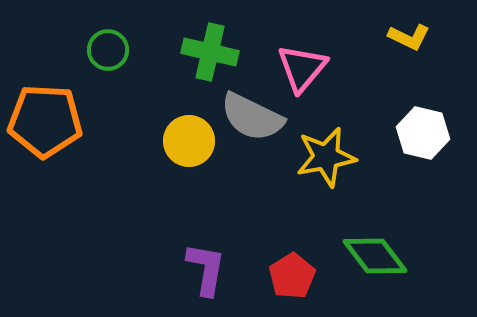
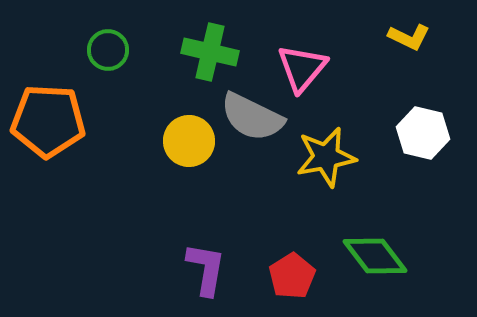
orange pentagon: moved 3 px right
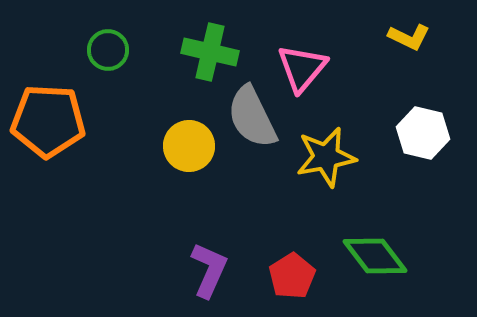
gray semicircle: rotated 38 degrees clockwise
yellow circle: moved 5 px down
purple L-shape: moved 3 px right, 1 px down; rotated 14 degrees clockwise
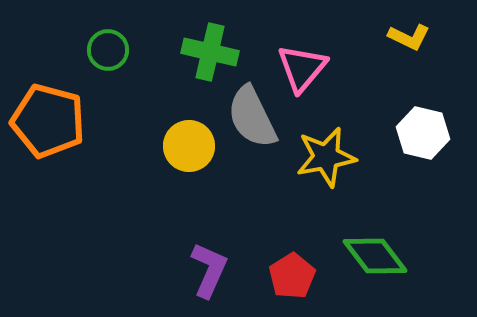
orange pentagon: rotated 12 degrees clockwise
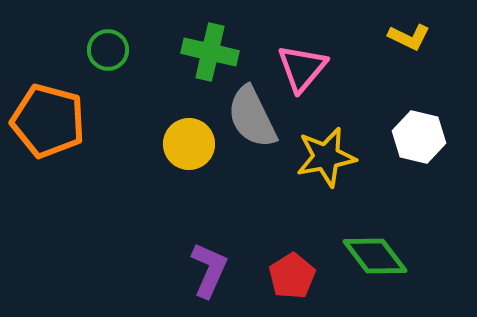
white hexagon: moved 4 px left, 4 px down
yellow circle: moved 2 px up
